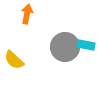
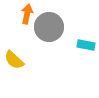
gray circle: moved 16 px left, 20 px up
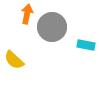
gray circle: moved 3 px right
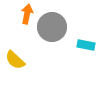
yellow semicircle: moved 1 px right
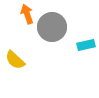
orange arrow: rotated 30 degrees counterclockwise
cyan rectangle: rotated 24 degrees counterclockwise
